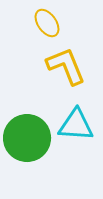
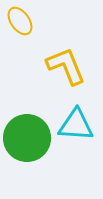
yellow ellipse: moved 27 px left, 2 px up
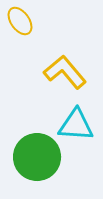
yellow L-shape: moved 1 px left, 6 px down; rotated 18 degrees counterclockwise
green circle: moved 10 px right, 19 px down
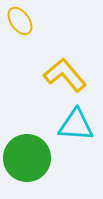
yellow L-shape: moved 3 px down
green circle: moved 10 px left, 1 px down
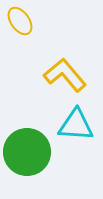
green circle: moved 6 px up
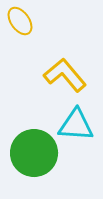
green circle: moved 7 px right, 1 px down
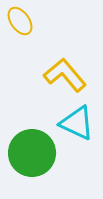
cyan triangle: moved 1 px right, 2 px up; rotated 21 degrees clockwise
green circle: moved 2 px left
